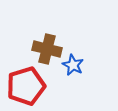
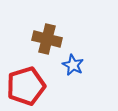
brown cross: moved 10 px up
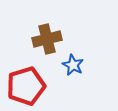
brown cross: rotated 28 degrees counterclockwise
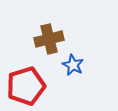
brown cross: moved 2 px right
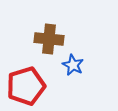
brown cross: rotated 20 degrees clockwise
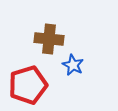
red pentagon: moved 2 px right, 1 px up
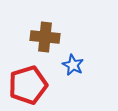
brown cross: moved 4 px left, 2 px up
